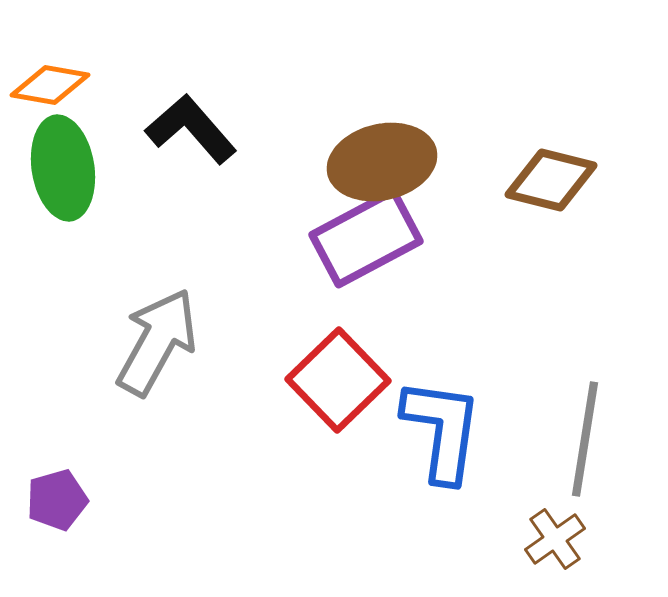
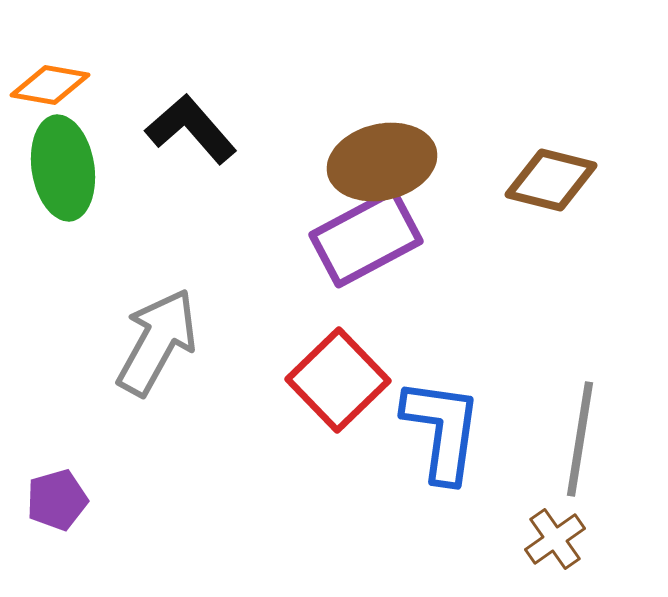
gray line: moved 5 px left
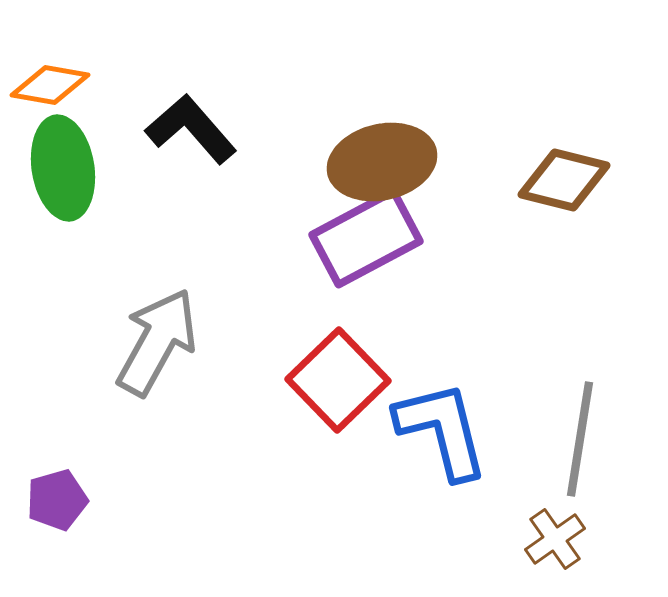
brown diamond: moved 13 px right
blue L-shape: rotated 22 degrees counterclockwise
